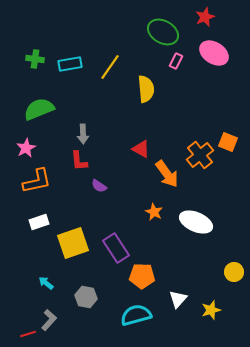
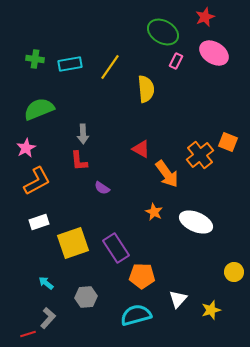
orange L-shape: rotated 16 degrees counterclockwise
purple semicircle: moved 3 px right, 2 px down
gray hexagon: rotated 15 degrees counterclockwise
gray L-shape: moved 1 px left, 2 px up
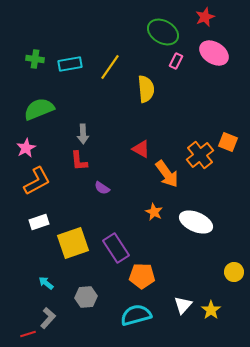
white triangle: moved 5 px right, 6 px down
yellow star: rotated 18 degrees counterclockwise
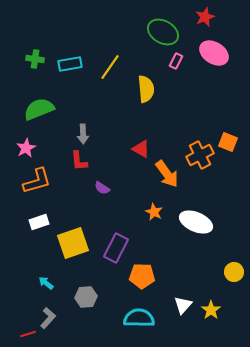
orange cross: rotated 12 degrees clockwise
orange L-shape: rotated 12 degrees clockwise
purple rectangle: rotated 60 degrees clockwise
cyan semicircle: moved 3 px right, 3 px down; rotated 16 degrees clockwise
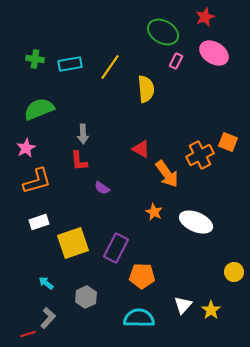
gray hexagon: rotated 20 degrees counterclockwise
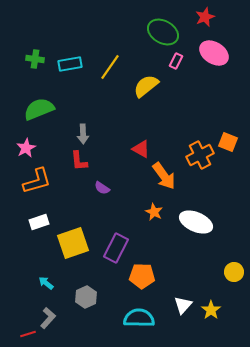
yellow semicircle: moved 3 px up; rotated 124 degrees counterclockwise
orange arrow: moved 3 px left, 2 px down
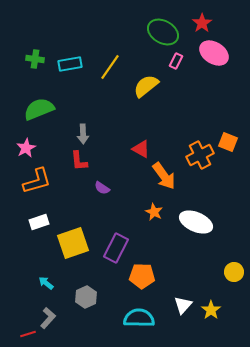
red star: moved 3 px left, 6 px down; rotated 12 degrees counterclockwise
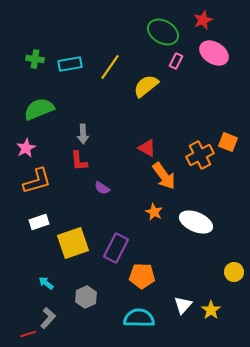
red star: moved 1 px right, 3 px up; rotated 12 degrees clockwise
red triangle: moved 6 px right, 1 px up
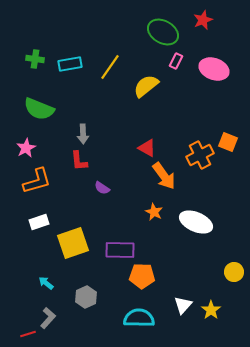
pink ellipse: moved 16 px down; rotated 12 degrees counterclockwise
green semicircle: rotated 136 degrees counterclockwise
purple rectangle: moved 4 px right, 2 px down; rotated 64 degrees clockwise
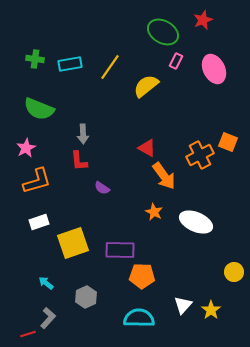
pink ellipse: rotated 44 degrees clockwise
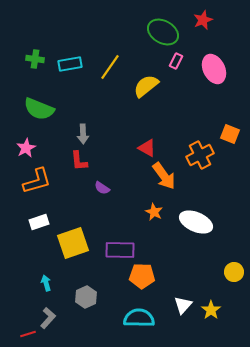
orange square: moved 2 px right, 8 px up
cyan arrow: rotated 35 degrees clockwise
